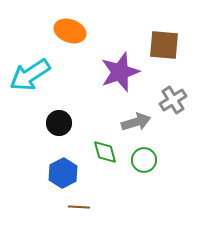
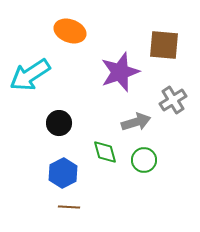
brown line: moved 10 px left
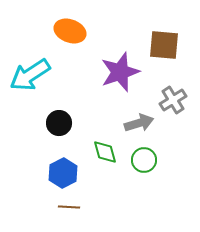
gray arrow: moved 3 px right, 1 px down
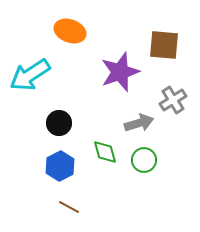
blue hexagon: moved 3 px left, 7 px up
brown line: rotated 25 degrees clockwise
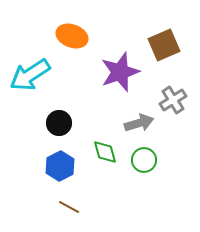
orange ellipse: moved 2 px right, 5 px down
brown square: rotated 28 degrees counterclockwise
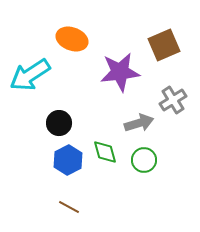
orange ellipse: moved 3 px down
purple star: rotated 12 degrees clockwise
blue hexagon: moved 8 px right, 6 px up
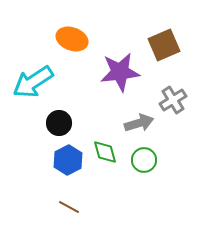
cyan arrow: moved 3 px right, 7 px down
